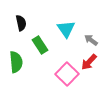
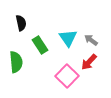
cyan triangle: moved 2 px right, 9 px down
pink square: moved 2 px down
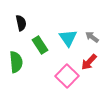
gray arrow: moved 1 px right, 3 px up
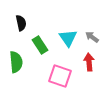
red arrow: rotated 132 degrees clockwise
pink square: moved 7 px left; rotated 25 degrees counterclockwise
